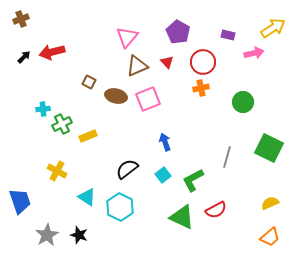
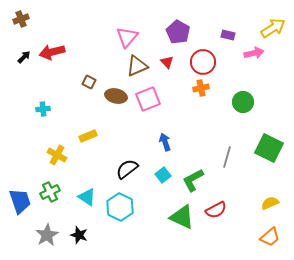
green cross: moved 12 px left, 68 px down
yellow cross: moved 16 px up
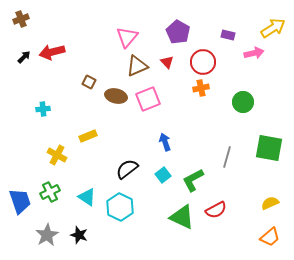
green square: rotated 16 degrees counterclockwise
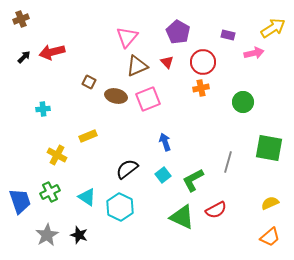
gray line: moved 1 px right, 5 px down
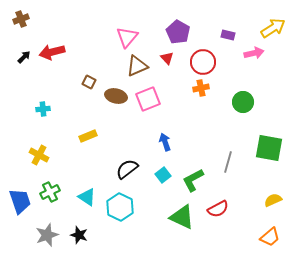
red triangle: moved 4 px up
yellow cross: moved 18 px left
yellow semicircle: moved 3 px right, 3 px up
red semicircle: moved 2 px right, 1 px up
gray star: rotated 10 degrees clockwise
